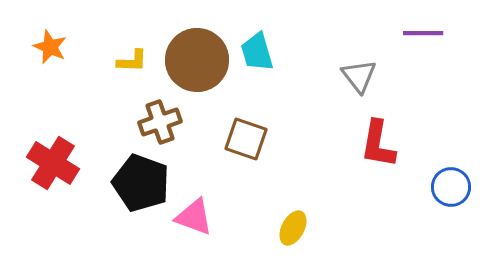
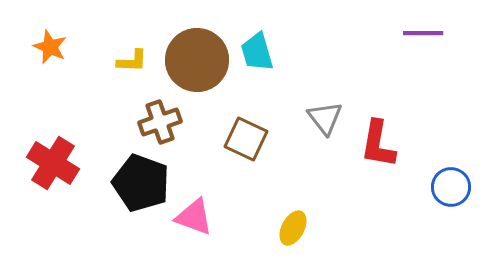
gray triangle: moved 34 px left, 42 px down
brown square: rotated 6 degrees clockwise
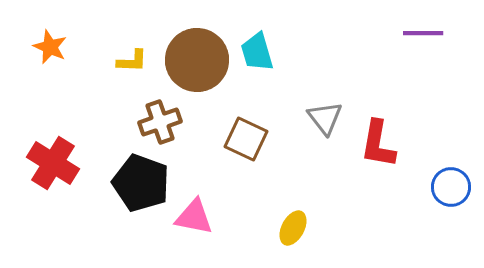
pink triangle: rotated 9 degrees counterclockwise
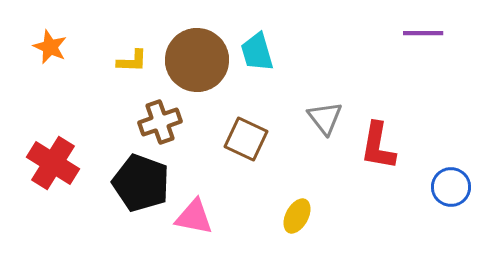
red L-shape: moved 2 px down
yellow ellipse: moved 4 px right, 12 px up
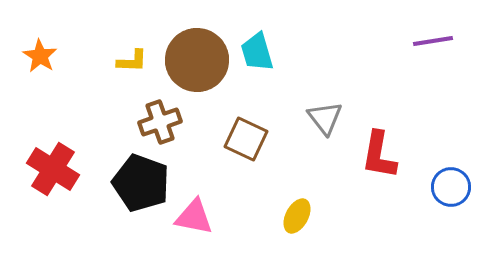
purple line: moved 10 px right, 8 px down; rotated 9 degrees counterclockwise
orange star: moved 10 px left, 9 px down; rotated 8 degrees clockwise
red L-shape: moved 1 px right, 9 px down
red cross: moved 6 px down
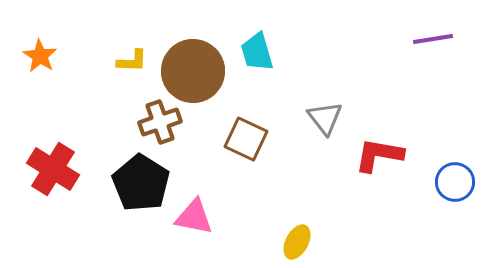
purple line: moved 2 px up
brown circle: moved 4 px left, 11 px down
red L-shape: rotated 90 degrees clockwise
black pentagon: rotated 12 degrees clockwise
blue circle: moved 4 px right, 5 px up
yellow ellipse: moved 26 px down
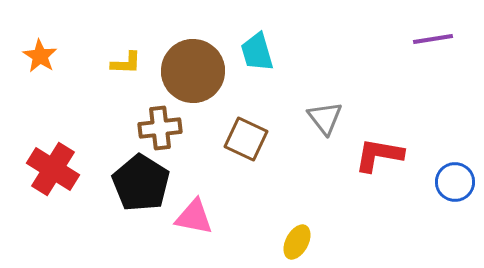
yellow L-shape: moved 6 px left, 2 px down
brown cross: moved 6 px down; rotated 12 degrees clockwise
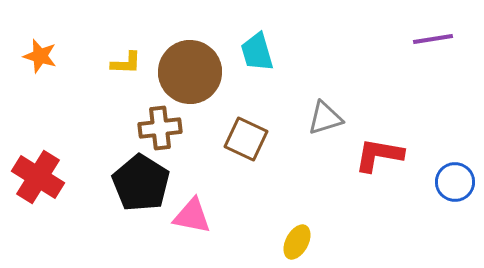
orange star: rotated 16 degrees counterclockwise
brown circle: moved 3 px left, 1 px down
gray triangle: rotated 51 degrees clockwise
red cross: moved 15 px left, 8 px down
pink triangle: moved 2 px left, 1 px up
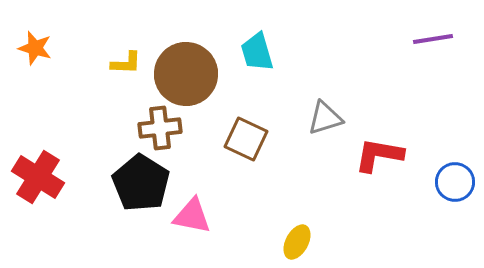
orange star: moved 5 px left, 8 px up
brown circle: moved 4 px left, 2 px down
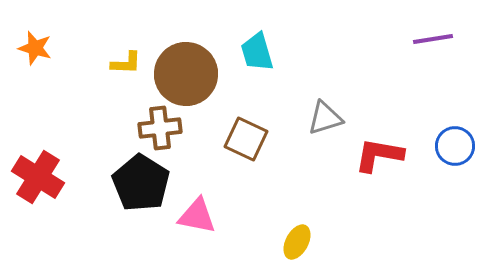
blue circle: moved 36 px up
pink triangle: moved 5 px right
